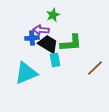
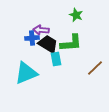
green star: moved 23 px right; rotated 24 degrees counterclockwise
cyan rectangle: moved 1 px right, 1 px up
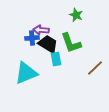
green L-shape: rotated 75 degrees clockwise
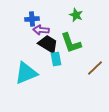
blue cross: moved 19 px up
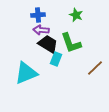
blue cross: moved 6 px right, 4 px up
cyan rectangle: rotated 32 degrees clockwise
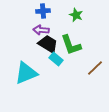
blue cross: moved 5 px right, 4 px up
green L-shape: moved 2 px down
cyan rectangle: rotated 72 degrees counterclockwise
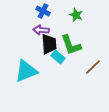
blue cross: rotated 32 degrees clockwise
black trapezoid: moved 1 px right; rotated 55 degrees clockwise
cyan rectangle: moved 2 px right, 2 px up
brown line: moved 2 px left, 1 px up
cyan triangle: moved 2 px up
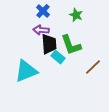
blue cross: rotated 16 degrees clockwise
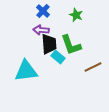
brown line: rotated 18 degrees clockwise
cyan triangle: rotated 15 degrees clockwise
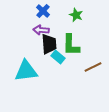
green L-shape: rotated 20 degrees clockwise
